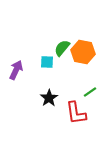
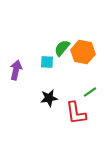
purple arrow: rotated 12 degrees counterclockwise
black star: rotated 24 degrees clockwise
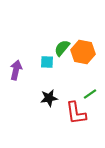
green line: moved 2 px down
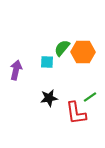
orange hexagon: rotated 10 degrees counterclockwise
green line: moved 3 px down
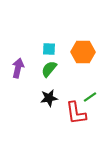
green semicircle: moved 13 px left, 21 px down
cyan square: moved 2 px right, 13 px up
purple arrow: moved 2 px right, 2 px up
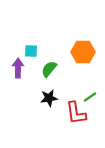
cyan square: moved 18 px left, 2 px down
purple arrow: rotated 12 degrees counterclockwise
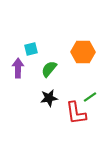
cyan square: moved 2 px up; rotated 16 degrees counterclockwise
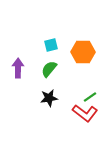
cyan square: moved 20 px right, 4 px up
red L-shape: moved 9 px right; rotated 45 degrees counterclockwise
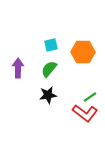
black star: moved 1 px left, 3 px up
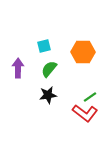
cyan square: moved 7 px left, 1 px down
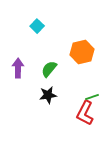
cyan square: moved 7 px left, 20 px up; rotated 32 degrees counterclockwise
orange hexagon: moved 1 px left; rotated 15 degrees counterclockwise
green line: moved 2 px right; rotated 16 degrees clockwise
red L-shape: rotated 80 degrees clockwise
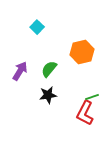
cyan square: moved 1 px down
purple arrow: moved 2 px right, 3 px down; rotated 30 degrees clockwise
